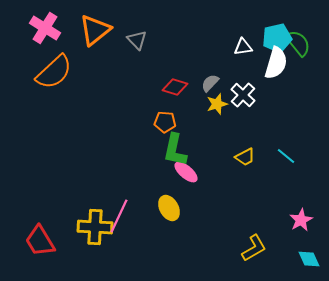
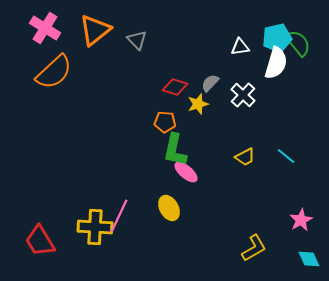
white triangle: moved 3 px left
yellow star: moved 19 px left
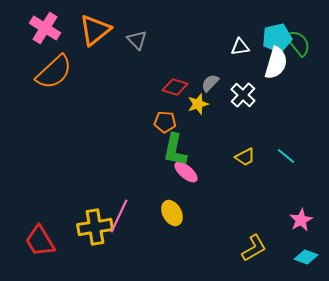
yellow ellipse: moved 3 px right, 5 px down
yellow cross: rotated 12 degrees counterclockwise
cyan diamond: moved 3 px left, 2 px up; rotated 45 degrees counterclockwise
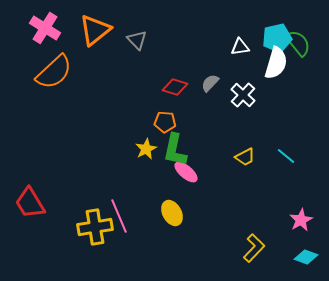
yellow star: moved 52 px left, 45 px down; rotated 10 degrees counterclockwise
pink line: rotated 48 degrees counterclockwise
red trapezoid: moved 10 px left, 38 px up
yellow L-shape: rotated 16 degrees counterclockwise
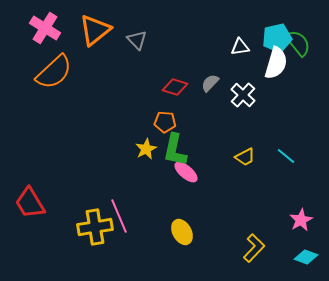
yellow ellipse: moved 10 px right, 19 px down
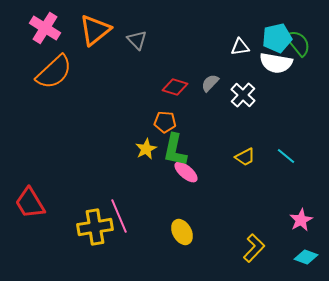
white semicircle: rotated 84 degrees clockwise
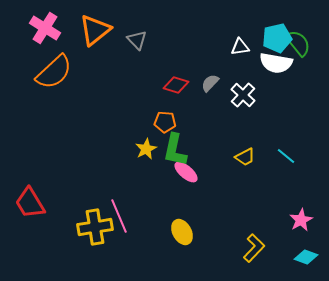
red diamond: moved 1 px right, 2 px up
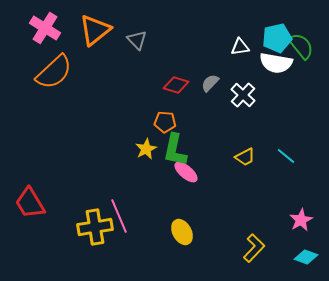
green semicircle: moved 3 px right, 3 px down
